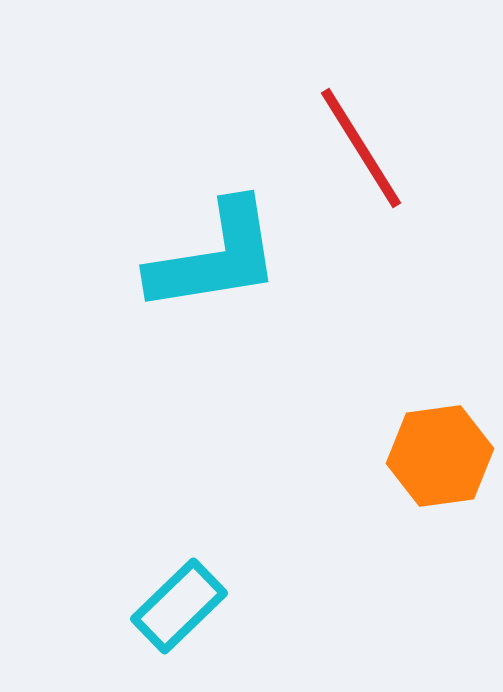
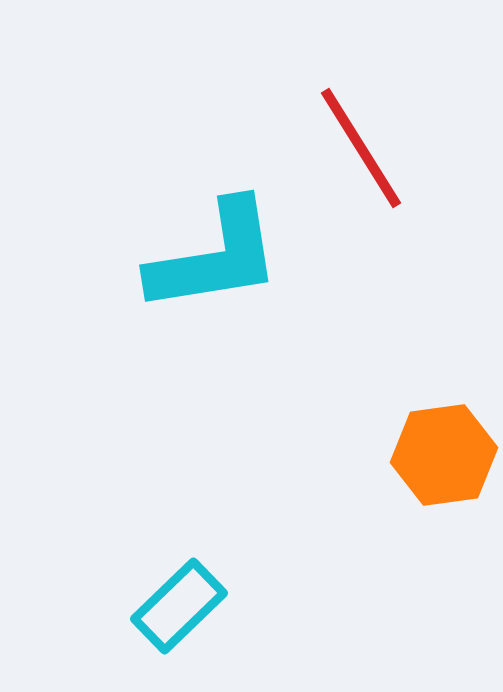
orange hexagon: moved 4 px right, 1 px up
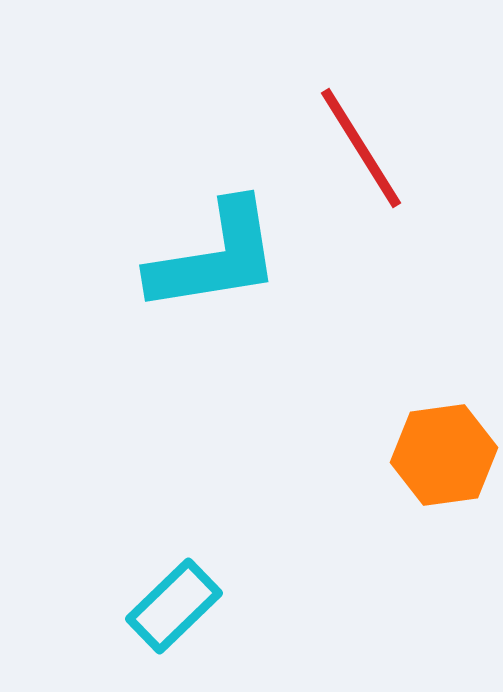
cyan rectangle: moved 5 px left
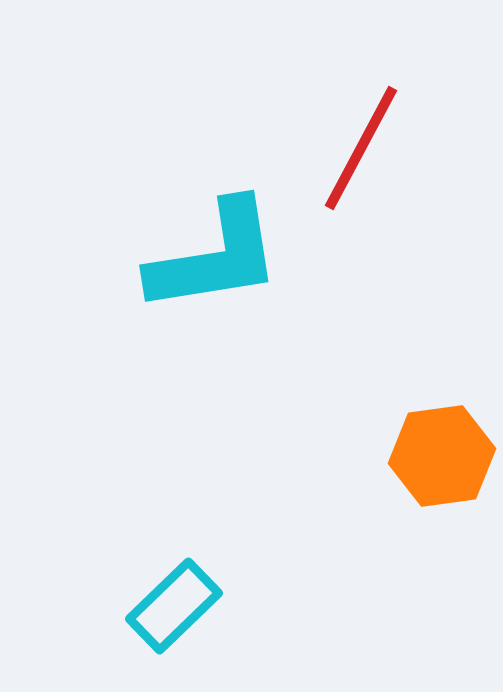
red line: rotated 60 degrees clockwise
orange hexagon: moved 2 px left, 1 px down
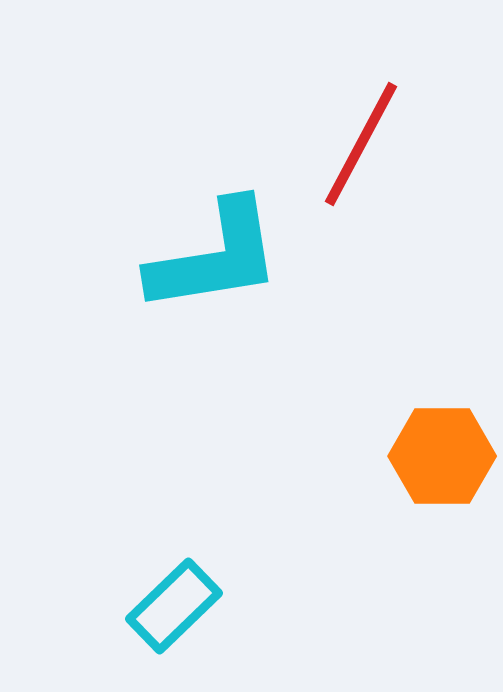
red line: moved 4 px up
orange hexagon: rotated 8 degrees clockwise
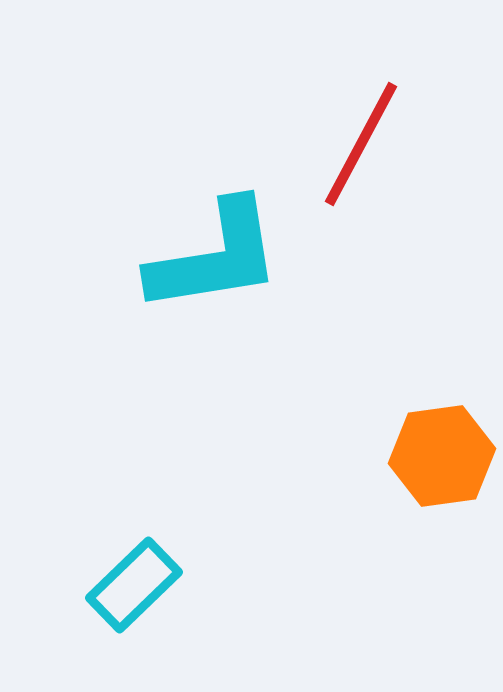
orange hexagon: rotated 8 degrees counterclockwise
cyan rectangle: moved 40 px left, 21 px up
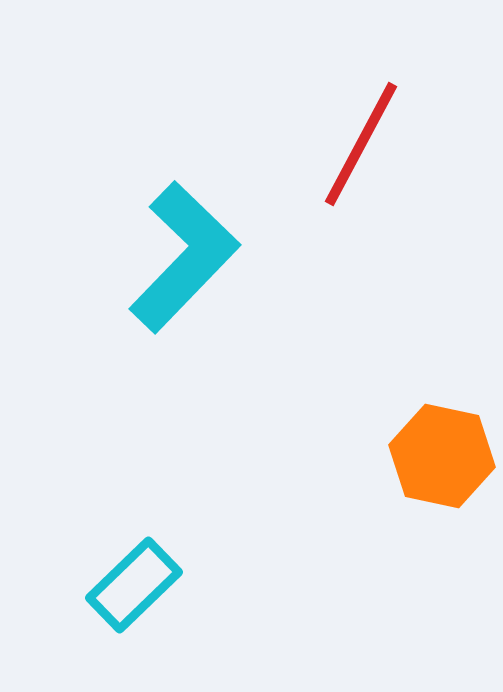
cyan L-shape: moved 31 px left; rotated 37 degrees counterclockwise
orange hexagon: rotated 20 degrees clockwise
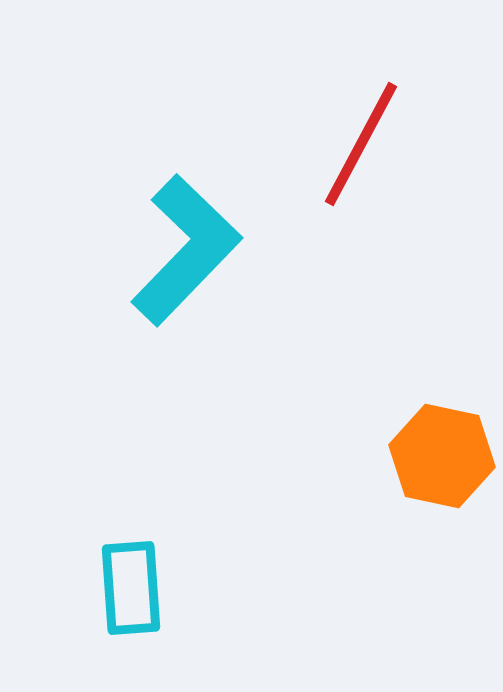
cyan L-shape: moved 2 px right, 7 px up
cyan rectangle: moved 3 px left, 3 px down; rotated 50 degrees counterclockwise
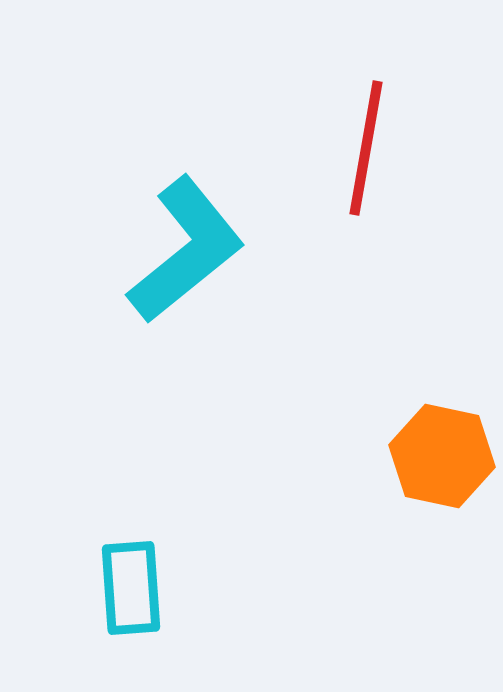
red line: moved 5 px right, 4 px down; rotated 18 degrees counterclockwise
cyan L-shape: rotated 7 degrees clockwise
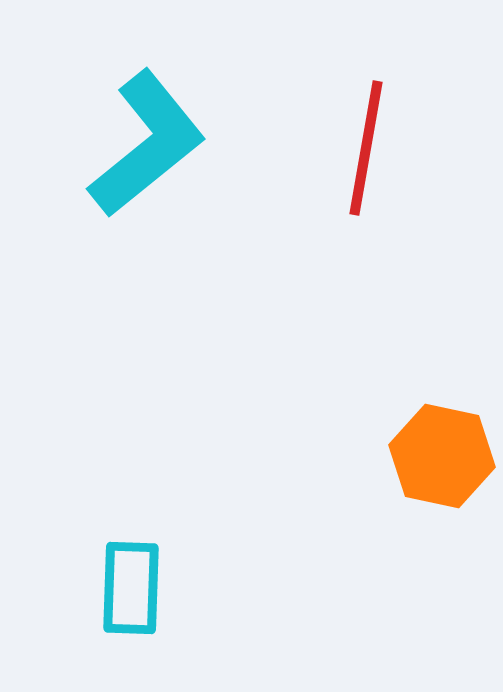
cyan L-shape: moved 39 px left, 106 px up
cyan rectangle: rotated 6 degrees clockwise
